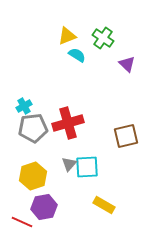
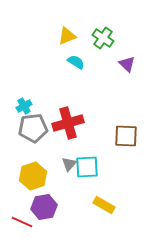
cyan semicircle: moved 1 px left, 7 px down
brown square: rotated 15 degrees clockwise
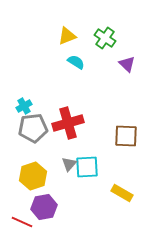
green cross: moved 2 px right
yellow rectangle: moved 18 px right, 12 px up
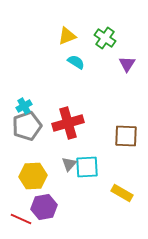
purple triangle: rotated 18 degrees clockwise
gray pentagon: moved 6 px left, 2 px up; rotated 12 degrees counterclockwise
yellow hexagon: rotated 16 degrees clockwise
red line: moved 1 px left, 3 px up
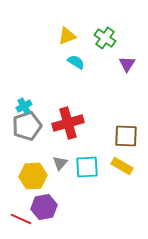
gray triangle: moved 9 px left, 1 px up
yellow rectangle: moved 27 px up
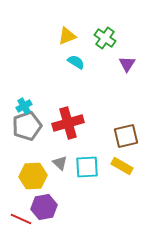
brown square: rotated 15 degrees counterclockwise
gray triangle: rotated 28 degrees counterclockwise
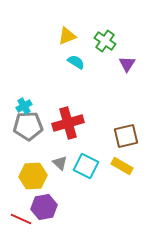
green cross: moved 3 px down
gray pentagon: moved 1 px right; rotated 16 degrees clockwise
cyan square: moved 1 px left, 1 px up; rotated 30 degrees clockwise
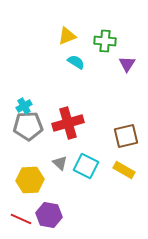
green cross: rotated 30 degrees counterclockwise
yellow rectangle: moved 2 px right, 4 px down
yellow hexagon: moved 3 px left, 4 px down
purple hexagon: moved 5 px right, 8 px down; rotated 20 degrees clockwise
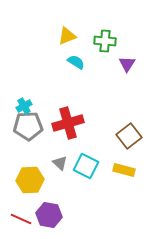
brown square: moved 3 px right; rotated 25 degrees counterclockwise
yellow rectangle: rotated 15 degrees counterclockwise
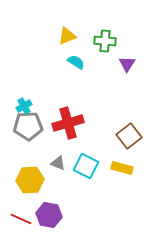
gray triangle: moved 2 px left; rotated 21 degrees counterclockwise
yellow rectangle: moved 2 px left, 2 px up
